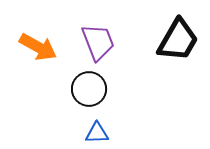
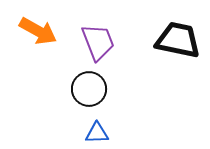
black trapezoid: rotated 108 degrees counterclockwise
orange arrow: moved 16 px up
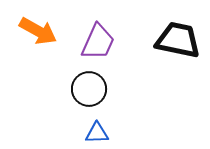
purple trapezoid: rotated 45 degrees clockwise
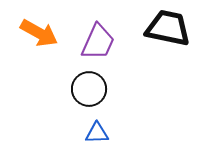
orange arrow: moved 1 px right, 2 px down
black trapezoid: moved 10 px left, 12 px up
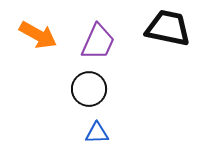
orange arrow: moved 1 px left, 2 px down
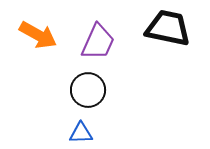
black circle: moved 1 px left, 1 px down
blue triangle: moved 16 px left
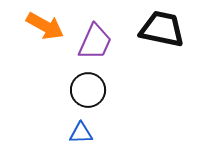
black trapezoid: moved 6 px left, 1 px down
orange arrow: moved 7 px right, 9 px up
purple trapezoid: moved 3 px left
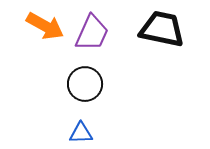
purple trapezoid: moved 3 px left, 9 px up
black circle: moved 3 px left, 6 px up
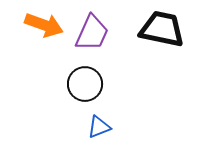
orange arrow: moved 1 px left, 1 px up; rotated 9 degrees counterclockwise
blue triangle: moved 18 px right, 6 px up; rotated 20 degrees counterclockwise
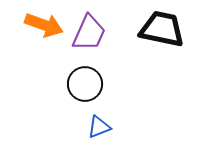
purple trapezoid: moved 3 px left
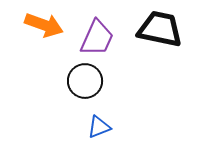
black trapezoid: moved 2 px left
purple trapezoid: moved 8 px right, 5 px down
black circle: moved 3 px up
